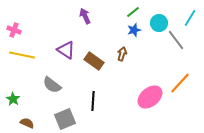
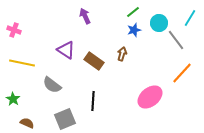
yellow line: moved 8 px down
orange line: moved 2 px right, 10 px up
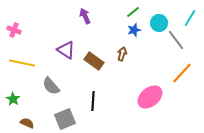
gray semicircle: moved 1 px left, 1 px down; rotated 12 degrees clockwise
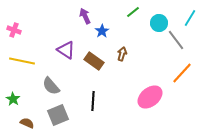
blue star: moved 32 px left, 1 px down; rotated 16 degrees counterclockwise
yellow line: moved 2 px up
gray square: moved 7 px left, 4 px up
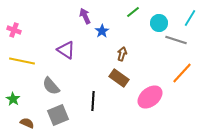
gray line: rotated 35 degrees counterclockwise
brown rectangle: moved 25 px right, 17 px down
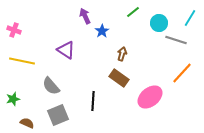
green star: rotated 24 degrees clockwise
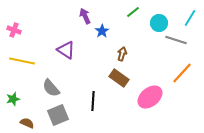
gray semicircle: moved 2 px down
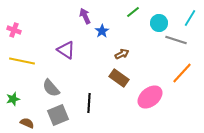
brown arrow: rotated 48 degrees clockwise
black line: moved 4 px left, 2 px down
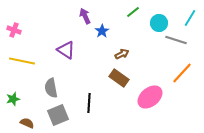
gray semicircle: rotated 30 degrees clockwise
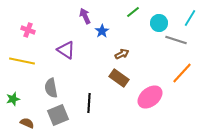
pink cross: moved 14 px right
